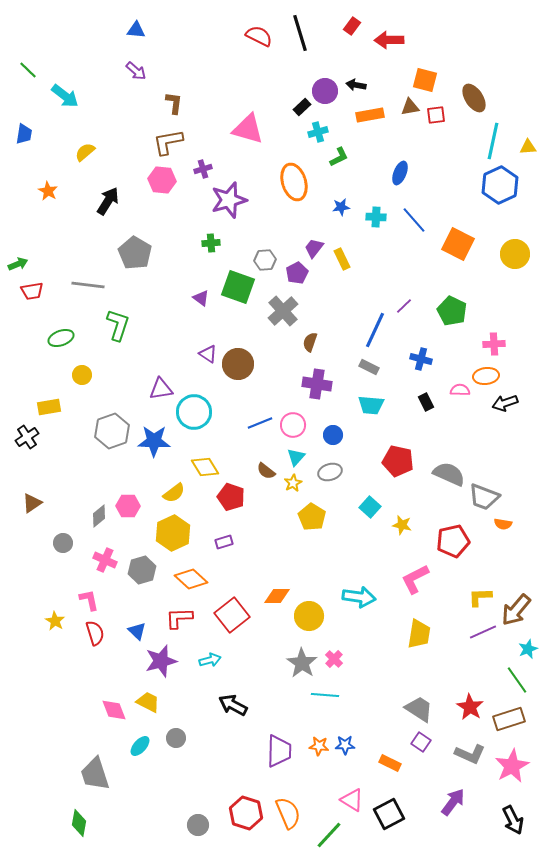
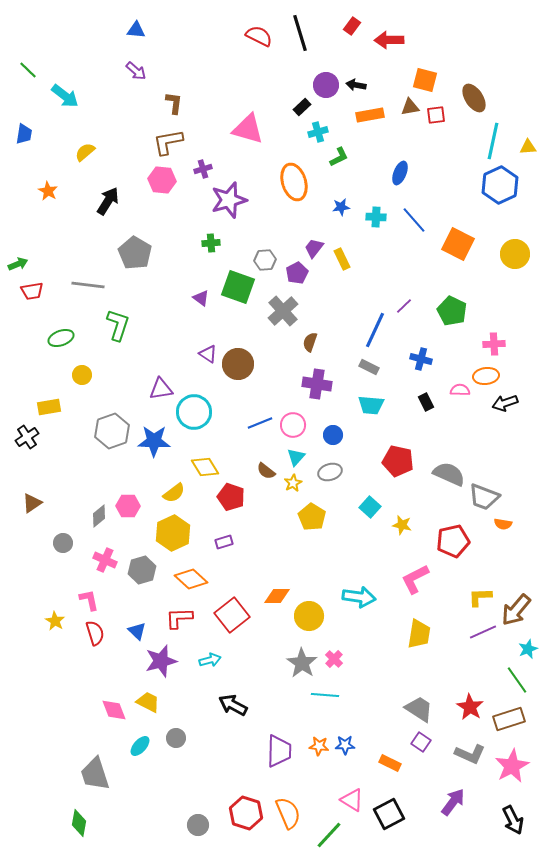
purple circle at (325, 91): moved 1 px right, 6 px up
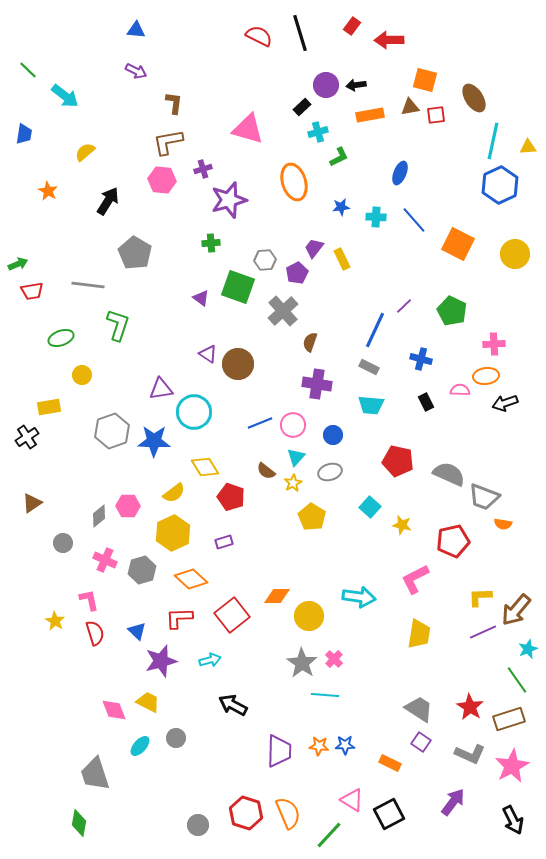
purple arrow at (136, 71): rotated 15 degrees counterclockwise
black arrow at (356, 85): rotated 18 degrees counterclockwise
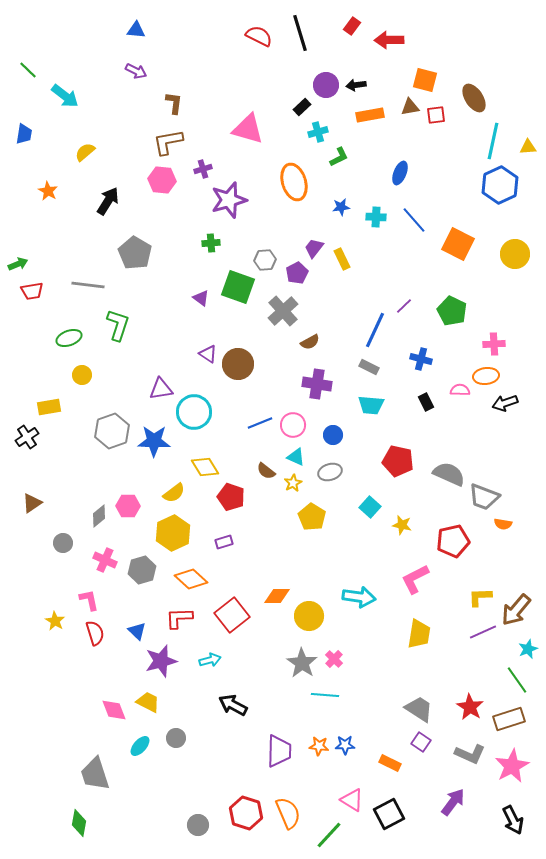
green ellipse at (61, 338): moved 8 px right
brown semicircle at (310, 342): rotated 138 degrees counterclockwise
cyan triangle at (296, 457): rotated 48 degrees counterclockwise
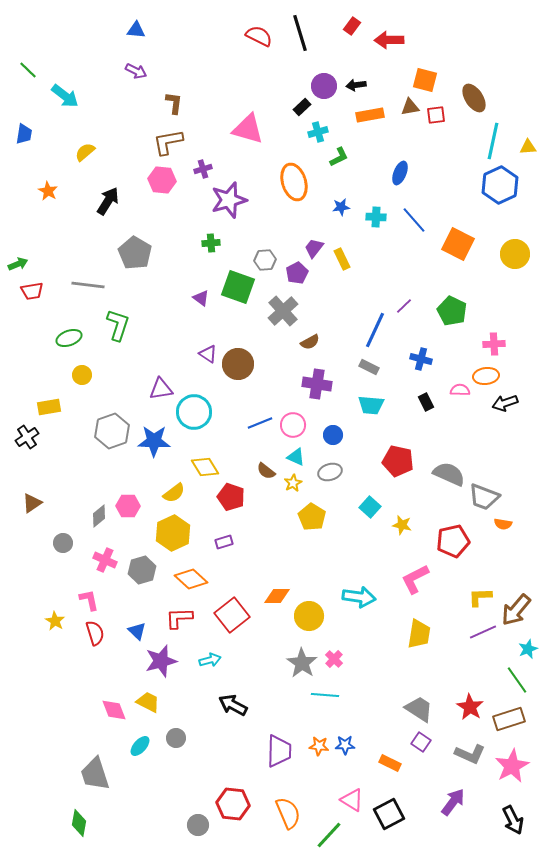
purple circle at (326, 85): moved 2 px left, 1 px down
red hexagon at (246, 813): moved 13 px left, 9 px up; rotated 12 degrees counterclockwise
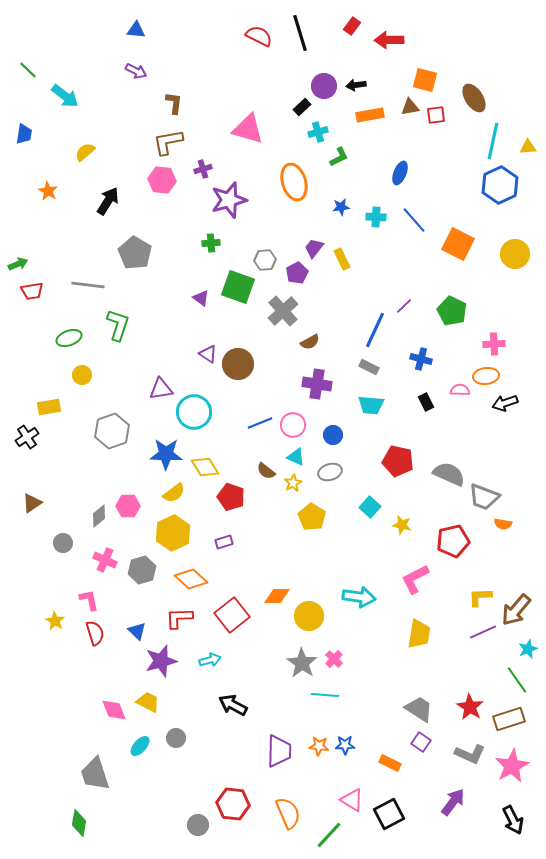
blue star at (154, 441): moved 12 px right, 13 px down
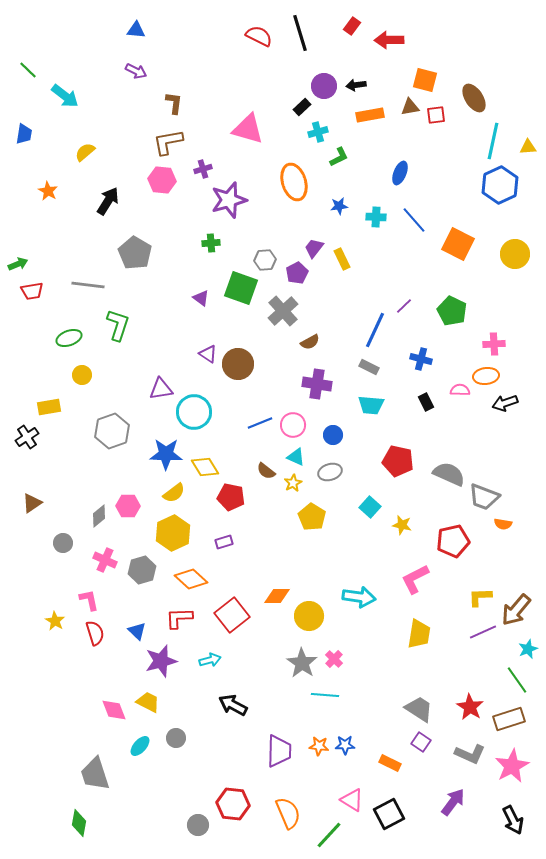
blue star at (341, 207): moved 2 px left, 1 px up
green square at (238, 287): moved 3 px right, 1 px down
red pentagon at (231, 497): rotated 8 degrees counterclockwise
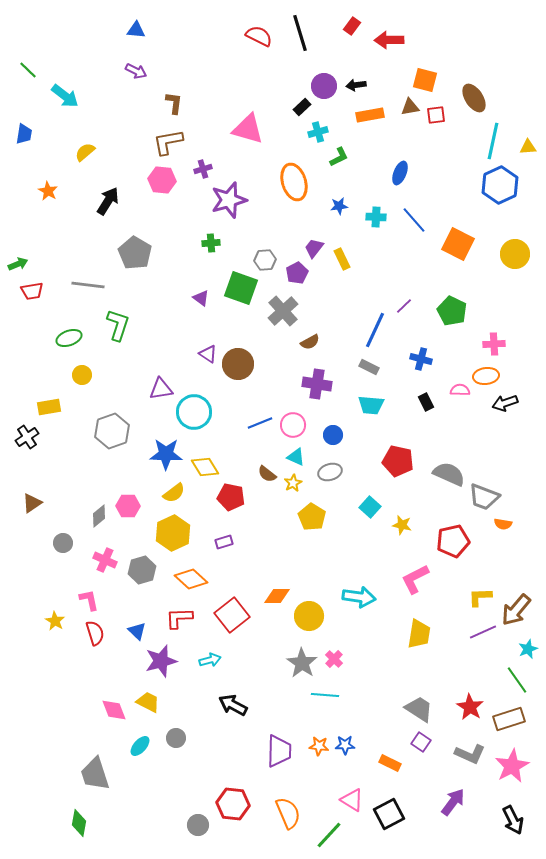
brown semicircle at (266, 471): moved 1 px right, 3 px down
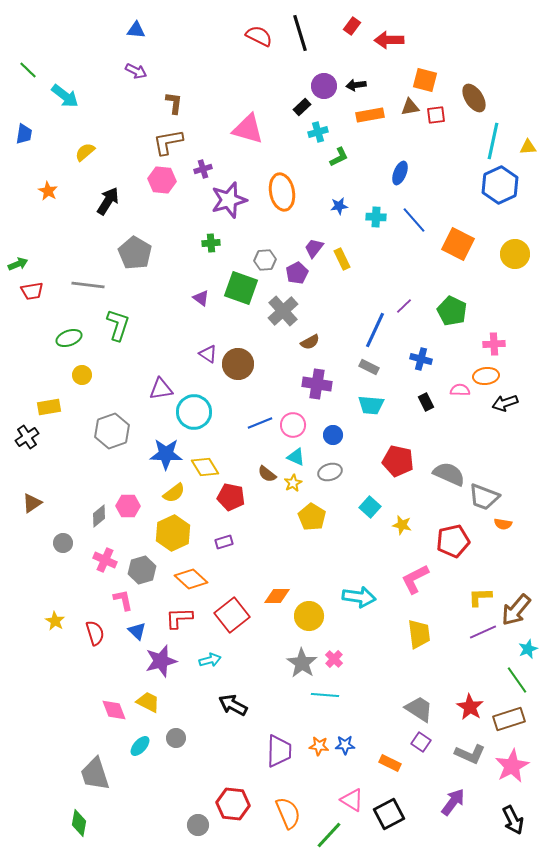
orange ellipse at (294, 182): moved 12 px left, 10 px down; rotated 6 degrees clockwise
pink L-shape at (89, 600): moved 34 px right
yellow trapezoid at (419, 634): rotated 16 degrees counterclockwise
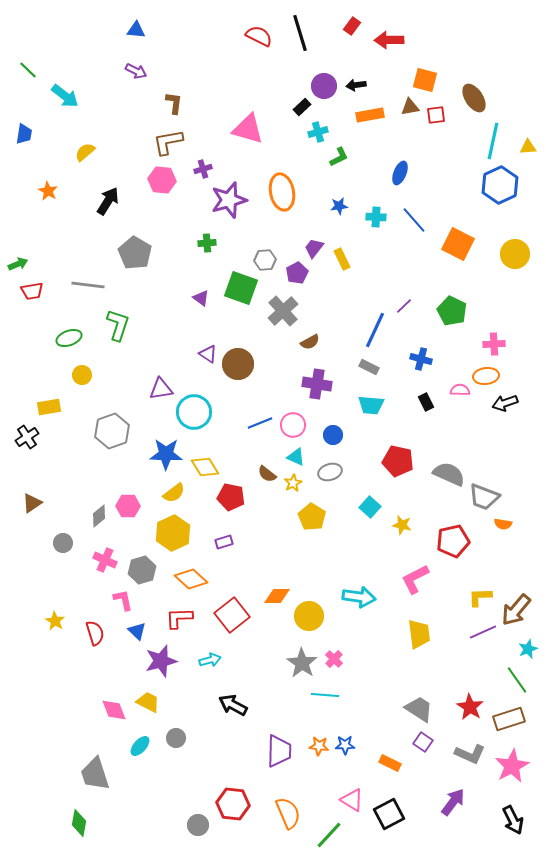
green cross at (211, 243): moved 4 px left
purple square at (421, 742): moved 2 px right
